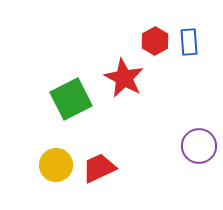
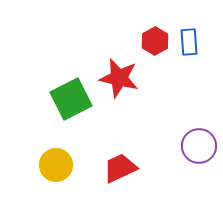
red star: moved 5 px left; rotated 15 degrees counterclockwise
red trapezoid: moved 21 px right
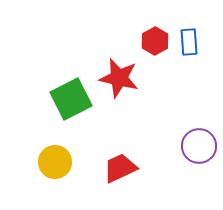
yellow circle: moved 1 px left, 3 px up
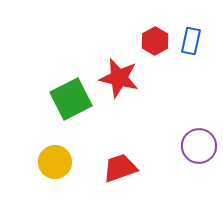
blue rectangle: moved 2 px right, 1 px up; rotated 16 degrees clockwise
red trapezoid: rotated 6 degrees clockwise
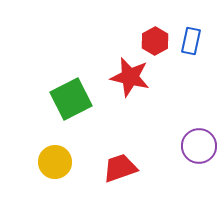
red star: moved 11 px right, 1 px up
